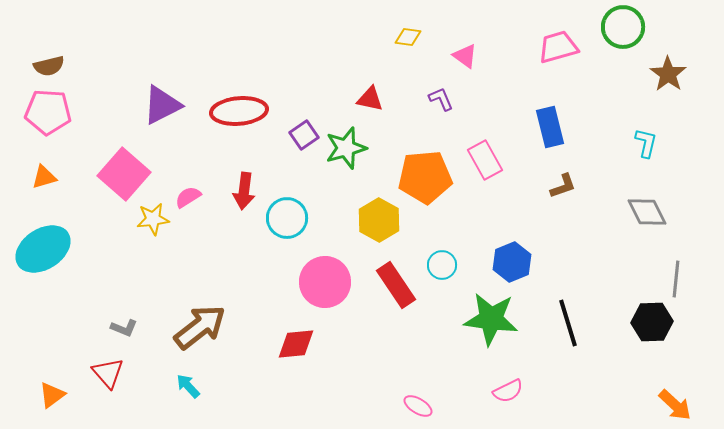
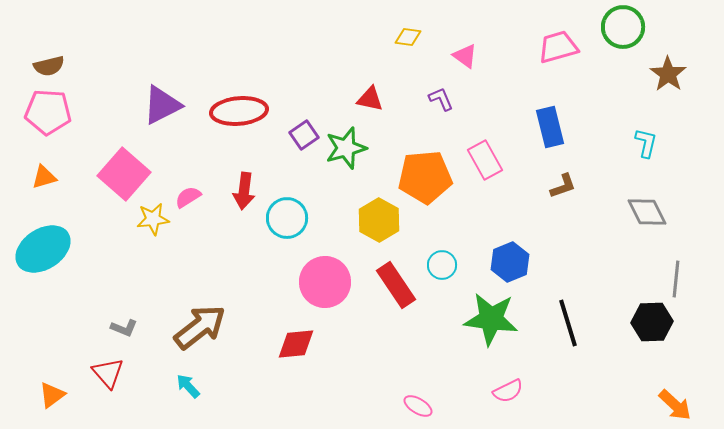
blue hexagon at (512, 262): moved 2 px left
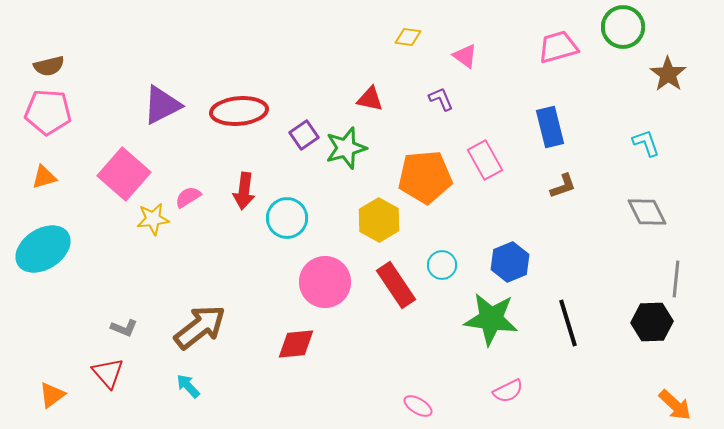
cyan L-shape at (646, 143): rotated 32 degrees counterclockwise
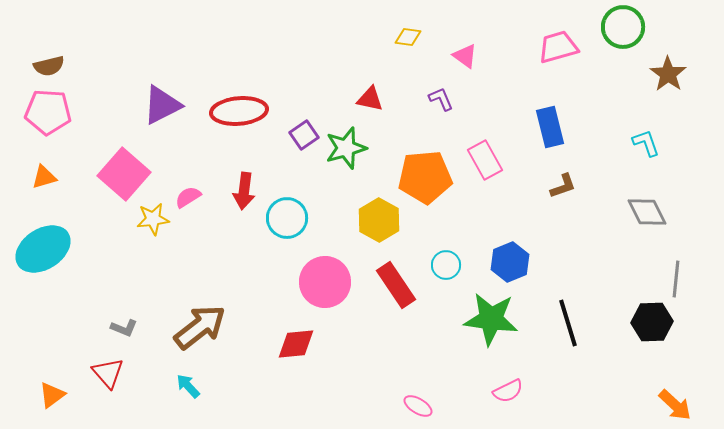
cyan circle at (442, 265): moved 4 px right
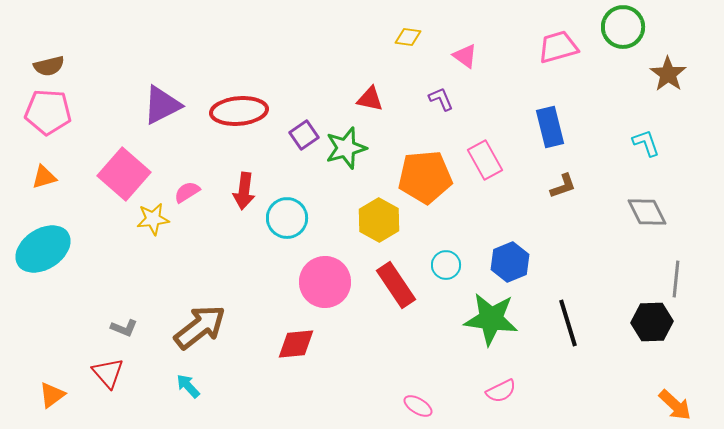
pink semicircle at (188, 197): moved 1 px left, 5 px up
pink semicircle at (508, 391): moved 7 px left
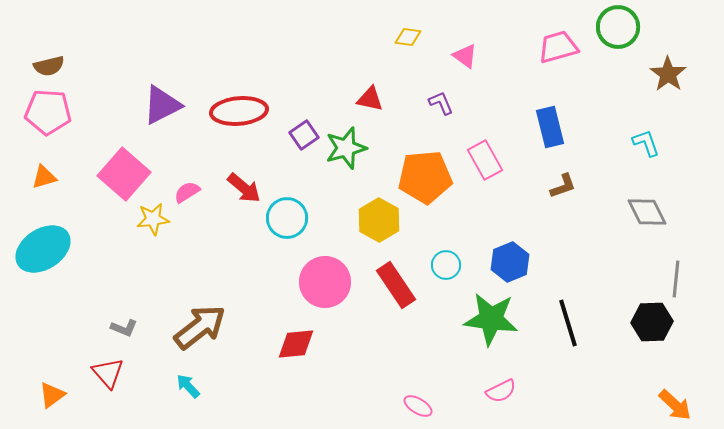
green circle at (623, 27): moved 5 px left
purple L-shape at (441, 99): moved 4 px down
red arrow at (244, 191): moved 3 px up; rotated 57 degrees counterclockwise
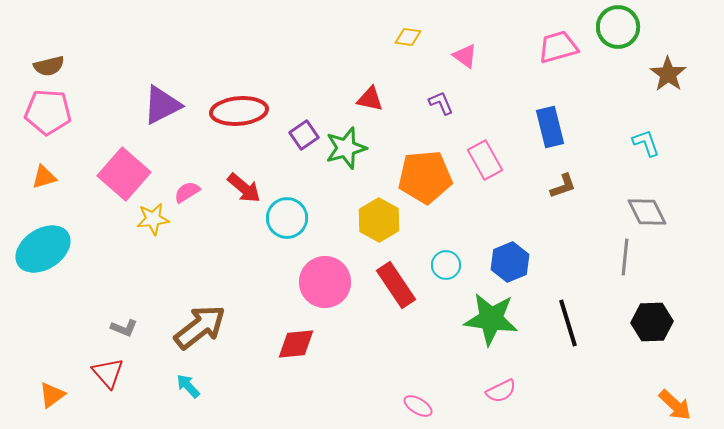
gray line at (676, 279): moved 51 px left, 22 px up
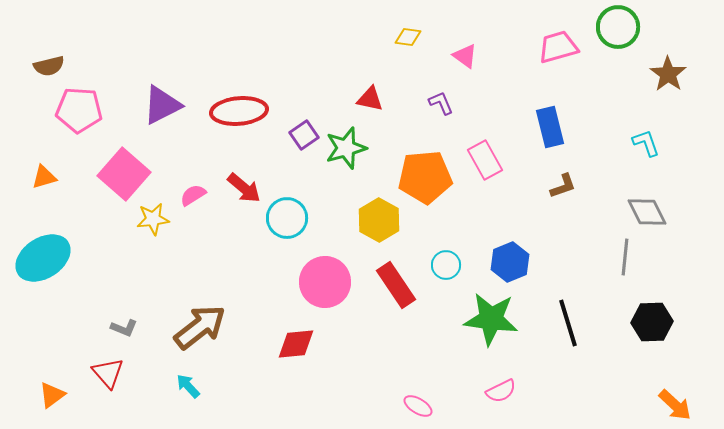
pink pentagon at (48, 112): moved 31 px right, 2 px up
pink semicircle at (187, 192): moved 6 px right, 3 px down
cyan ellipse at (43, 249): moved 9 px down
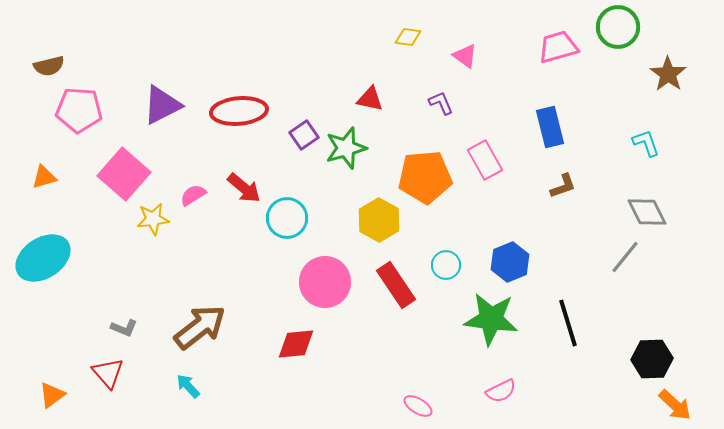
gray line at (625, 257): rotated 33 degrees clockwise
black hexagon at (652, 322): moved 37 px down
